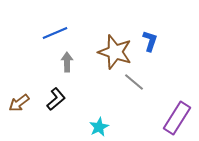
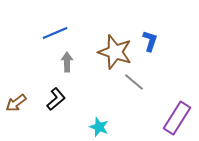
brown arrow: moved 3 px left
cyan star: rotated 24 degrees counterclockwise
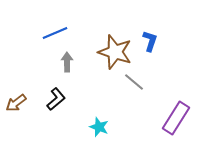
purple rectangle: moved 1 px left
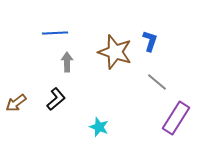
blue line: rotated 20 degrees clockwise
gray line: moved 23 px right
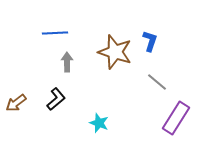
cyan star: moved 4 px up
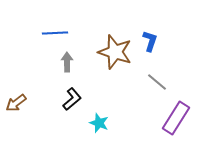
black L-shape: moved 16 px right
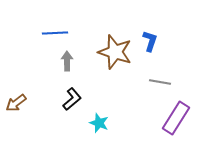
gray arrow: moved 1 px up
gray line: moved 3 px right; rotated 30 degrees counterclockwise
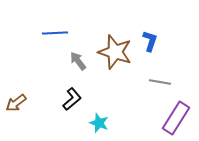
gray arrow: moved 11 px right; rotated 36 degrees counterclockwise
